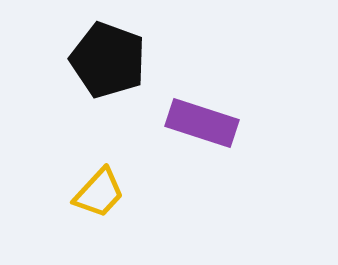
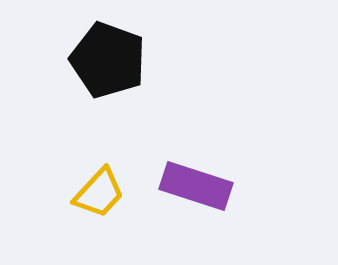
purple rectangle: moved 6 px left, 63 px down
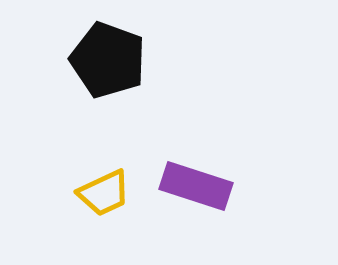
yellow trapezoid: moved 5 px right; rotated 22 degrees clockwise
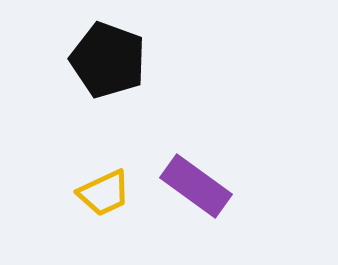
purple rectangle: rotated 18 degrees clockwise
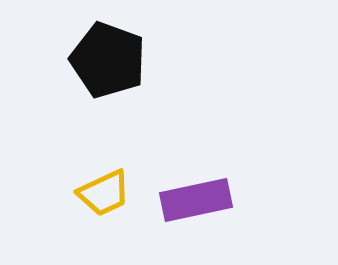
purple rectangle: moved 14 px down; rotated 48 degrees counterclockwise
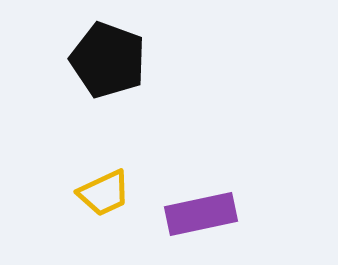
purple rectangle: moved 5 px right, 14 px down
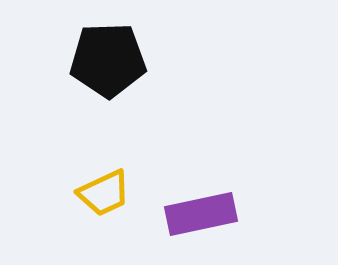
black pentagon: rotated 22 degrees counterclockwise
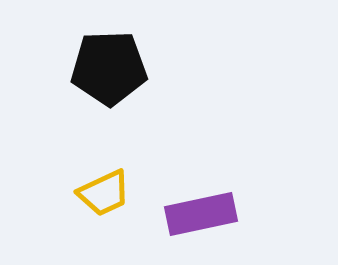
black pentagon: moved 1 px right, 8 px down
